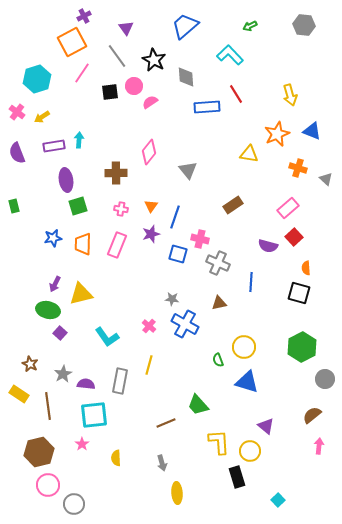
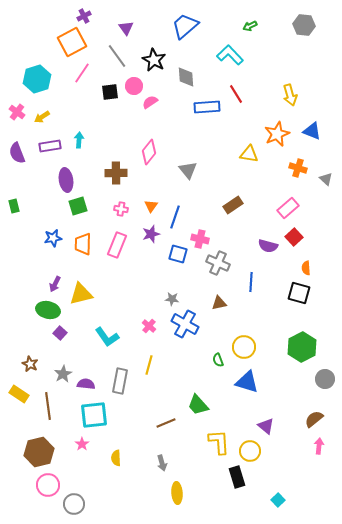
purple rectangle at (54, 146): moved 4 px left
brown semicircle at (312, 415): moved 2 px right, 4 px down
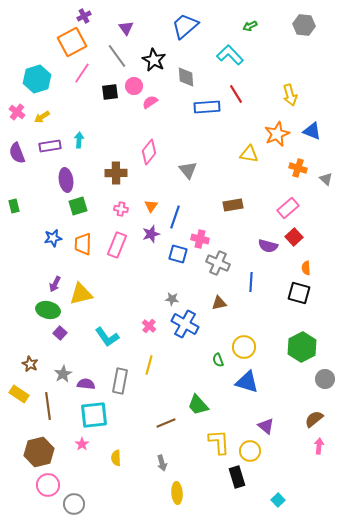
brown rectangle at (233, 205): rotated 24 degrees clockwise
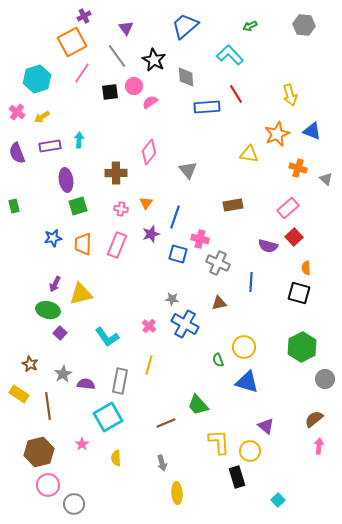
orange triangle at (151, 206): moved 5 px left, 3 px up
cyan square at (94, 415): moved 14 px right, 2 px down; rotated 24 degrees counterclockwise
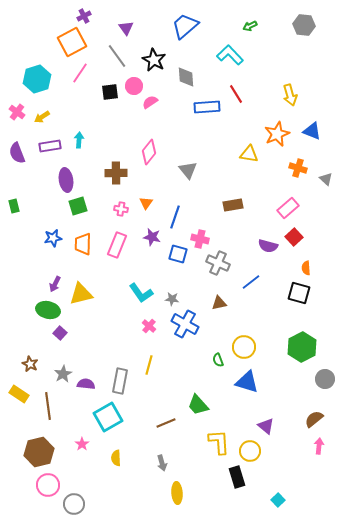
pink line at (82, 73): moved 2 px left
purple star at (151, 234): moved 1 px right, 3 px down; rotated 30 degrees clockwise
blue line at (251, 282): rotated 48 degrees clockwise
cyan L-shape at (107, 337): moved 34 px right, 44 px up
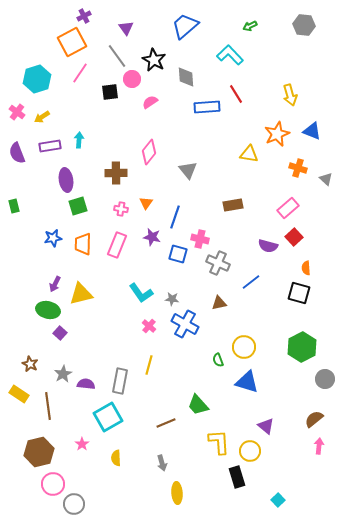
pink circle at (134, 86): moved 2 px left, 7 px up
pink circle at (48, 485): moved 5 px right, 1 px up
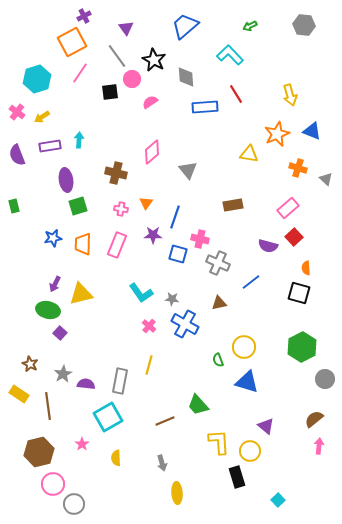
blue rectangle at (207, 107): moved 2 px left
pink diamond at (149, 152): moved 3 px right; rotated 10 degrees clockwise
purple semicircle at (17, 153): moved 2 px down
brown cross at (116, 173): rotated 15 degrees clockwise
purple star at (152, 237): moved 1 px right, 2 px up; rotated 12 degrees counterclockwise
brown line at (166, 423): moved 1 px left, 2 px up
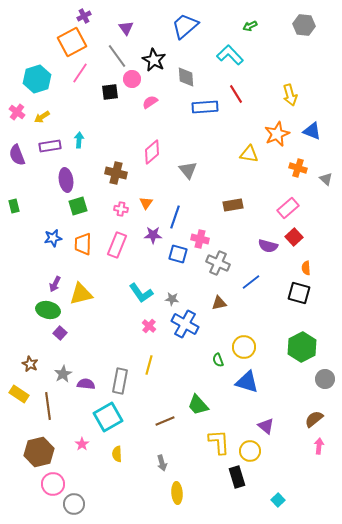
yellow semicircle at (116, 458): moved 1 px right, 4 px up
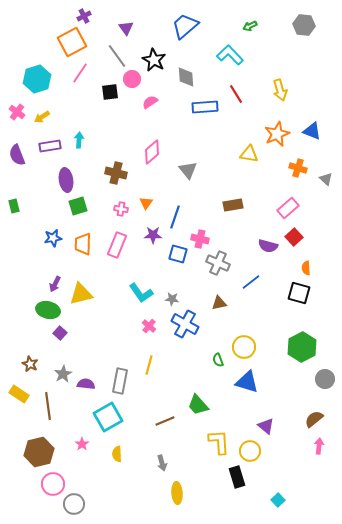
yellow arrow at (290, 95): moved 10 px left, 5 px up
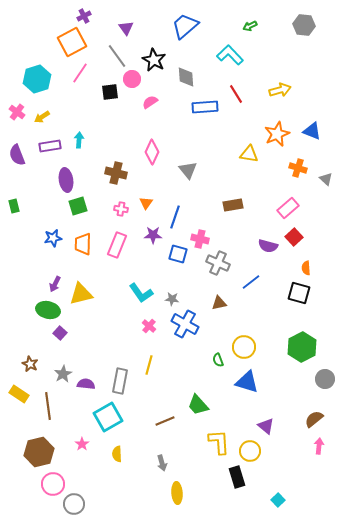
yellow arrow at (280, 90): rotated 90 degrees counterclockwise
pink diamond at (152, 152): rotated 25 degrees counterclockwise
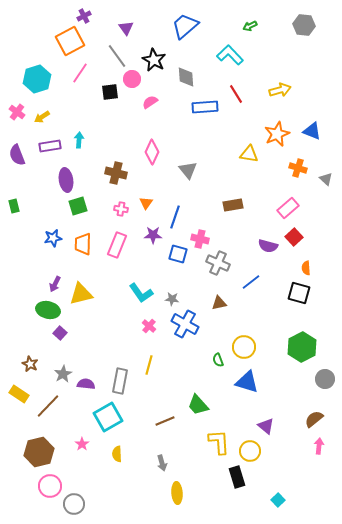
orange square at (72, 42): moved 2 px left, 1 px up
brown line at (48, 406): rotated 52 degrees clockwise
pink circle at (53, 484): moved 3 px left, 2 px down
